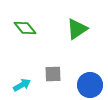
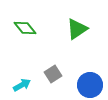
gray square: rotated 30 degrees counterclockwise
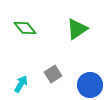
cyan arrow: moved 1 px left, 1 px up; rotated 30 degrees counterclockwise
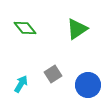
blue circle: moved 2 px left
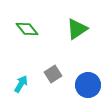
green diamond: moved 2 px right, 1 px down
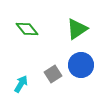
blue circle: moved 7 px left, 20 px up
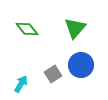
green triangle: moved 2 px left, 1 px up; rotated 15 degrees counterclockwise
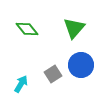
green triangle: moved 1 px left
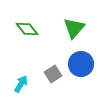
blue circle: moved 1 px up
